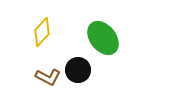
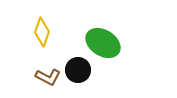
yellow diamond: rotated 24 degrees counterclockwise
green ellipse: moved 5 px down; rotated 20 degrees counterclockwise
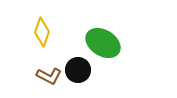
brown L-shape: moved 1 px right, 1 px up
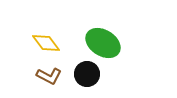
yellow diamond: moved 4 px right, 11 px down; rotated 56 degrees counterclockwise
black circle: moved 9 px right, 4 px down
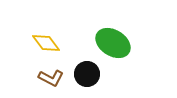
green ellipse: moved 10 px right
brown L-shape: moved 2 px right, 2 px down
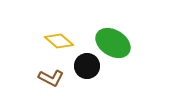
yellow diamond: moved 13 px right, 2 px up; rotated 12 degrees counterclockwise
black circle: moved 8 px up
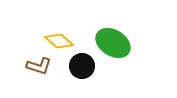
black circle: moved 5 px left
brown L-shape: moved 12 px left, 12 px up; rotated 10 degrees counterclockwise
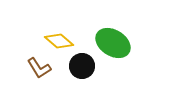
brown L-shape: moved 2 px down; rotated 40 degrees clockwise
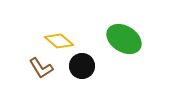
green ellipse: moved 11 px right, 4 px up
brown L-shape: moved 2 px right
